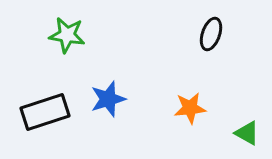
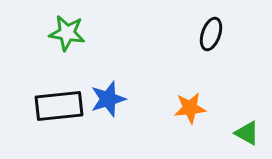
green star: moved 2 px up
black rectangle: moved 14 px right, 6 px up; rotated 12 degrees clockwise
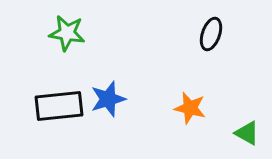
orange star: rotated 20 degrees clockwise
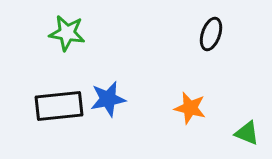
blue star: rotated 6 degrees clockwise
green triangle: rotated 8 degrees counterclockwise
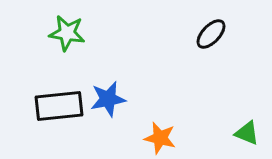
black ellipse: rotated 24 degrees clockwise
orange star: moved 30 px left, 30 px down
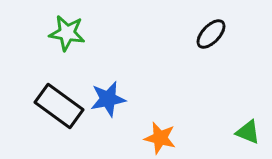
black rectangle: rotated 42 degrees clockwise
green triangle: moved 1 px right, 1 px up
